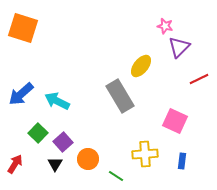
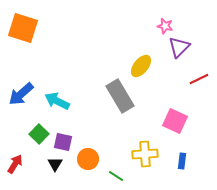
green square: moved 1 px right, 1 px down
purple square: rotated 36 degrees counterclockwise
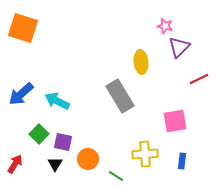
yellow ellipse: moved 4 px up; rotated 45 degrees counterclockwise
pink square: rotated 35 degrees counterclockwise
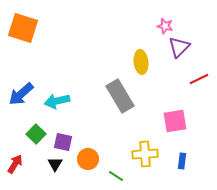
cyan arrow: rotated 40 degrees counterclockwise
green square: moved 3 px left
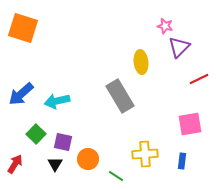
pink square: moved 15 px right, 3 px down
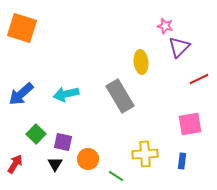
orange square: moved 1 px left
cyan arrow: moved 9 px right, 7 px up
